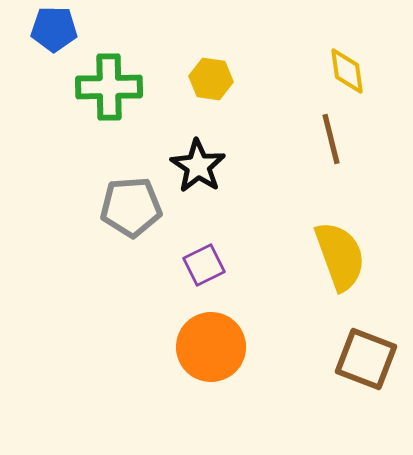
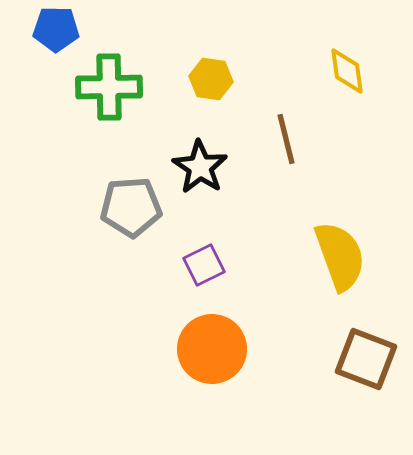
blue pentagon: moved 2 px right
brown line: moved 45 px left
black star: moved 2 px right, 1 px down
orange circle: moved 1 px right, 2 px down
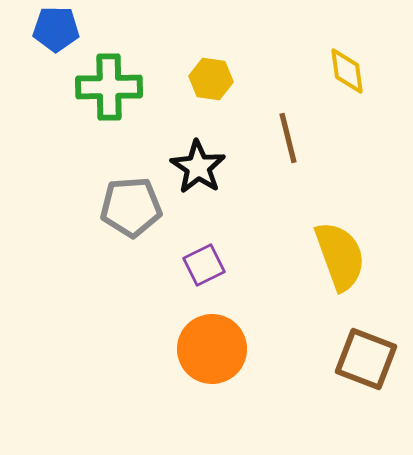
brown line: moved 2 px right, 1 px up
black star: moved 2 px left
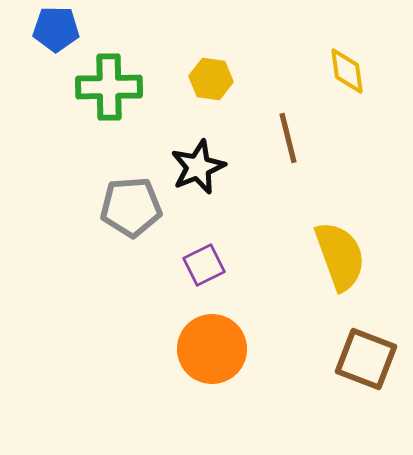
black star: rotated 16 degrees clockwise
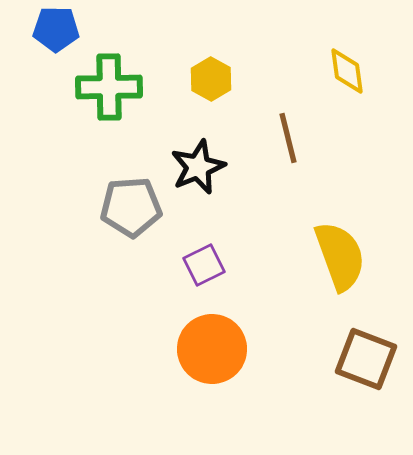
yellow hexagon: rotated 21 degrees clockwise
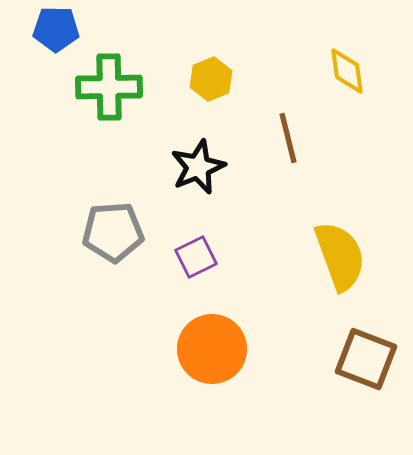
yellow hexagon: rotated 9 degrees clockwise
gray pentagon: moved 18 px left, 25 px down
purple square: moved 8 px left, 8 px up
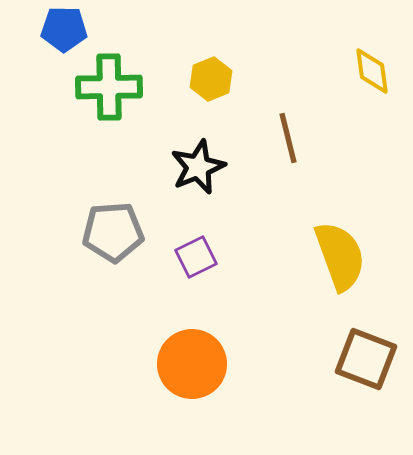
blue pentagon: moved 8 px right
yellow diamond: moved 25 px right
orange circle: moved 20 px left, 15 px down
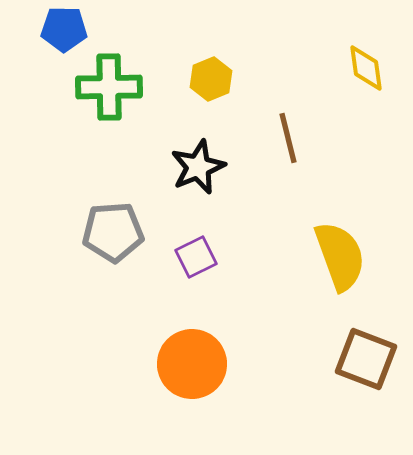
yellow diamond: moved 6 px left, 3 px up
